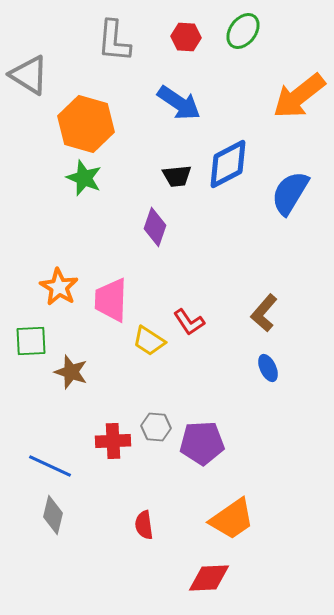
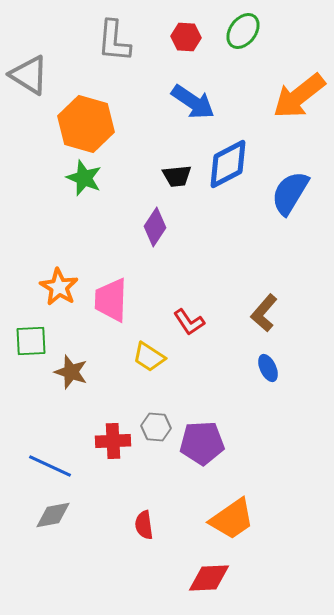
blue arrow: moved 14 px right, 1 px up
purple diamond: rotated 15 degrees clockwise
yellow trapezoid: moved 16 px down
gray diamond: rotated 66 degrees clockwise
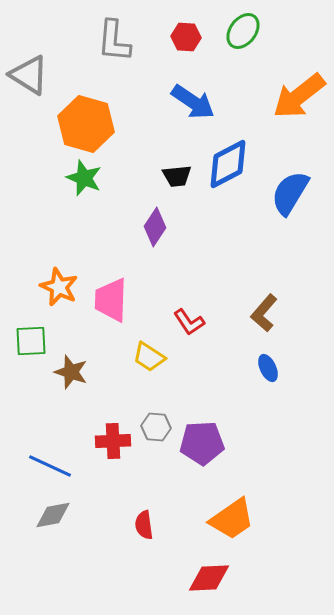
orange star: rotated 6 degrees counterclockwise
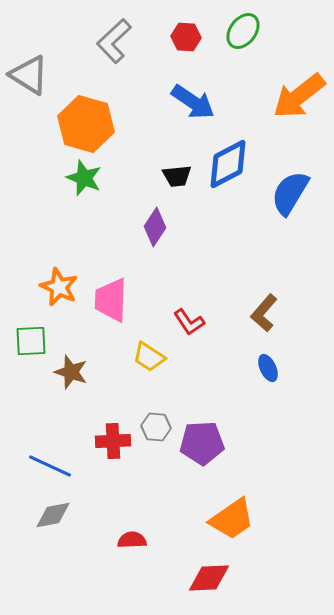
gray L-shape: rotated 42 degrees clockwise
red semicircle: moved 12 px left, 15 px down; rotated 96 degrees clockwise
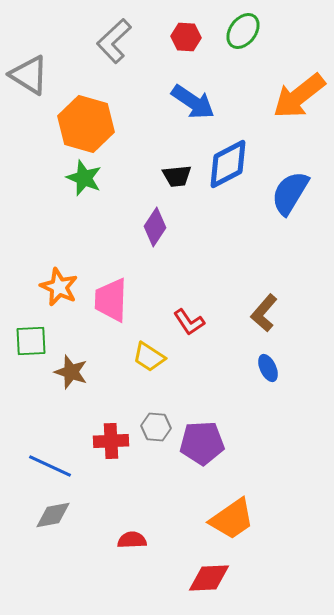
red cross: moved 2 px left
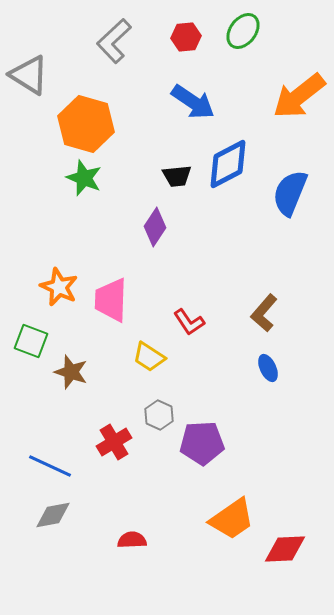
red hexagon: rotated 8 degrees counterclockwise
blue semicircle: rotated 9 degrees counterclockwise
green square: rotated 24 degrees clockwise
gray hexagon: moved 3 px right, 12 px up; rotated 20 degrees clockwise
red cross: moved 3 px right, 1 px down; rotated 28 degrees counterclockwise
red diamond: moved 76 px right, 29 px up
